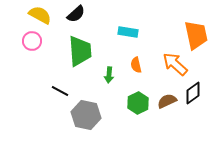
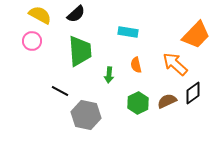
orange trapezoid: rotated 56 degrees clockwise
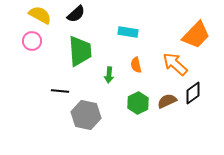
black line: rotated 24 degrees counterclockwise
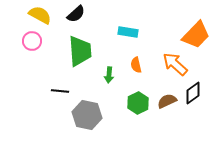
gray hexagon: moved 1 px right
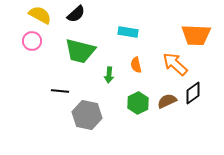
orange trapezoid: rotated 48 degrees clockwise
green trapezoid: rotated 108 degrees clockwise
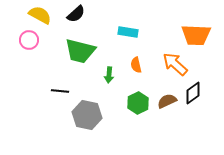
pink circle: moved 3 px left, 1 px up
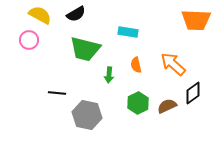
black semicircle: rotated 12 degrees clockwise
orange trapezoid: moved 15 px up
green trapezoid: moved 5 px right, 2 px up
orange arrow: moved 2 px left
black line: moved 3 px left, 2 px down
brown semicircle: moved 5 px down
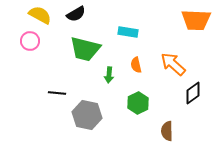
pink circle: moved 1 px right, 1 px down
brown semicircle: moved 25 px down; rotated 66 degrees counterclockwise
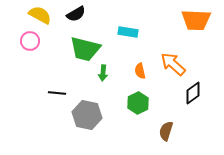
orange semicircle: moved 4 px right, 6 px down
green arrow: moved 6 px left, 2 px up
brown semicircle: moved 1 px left; rotated 18 degrees clockwise
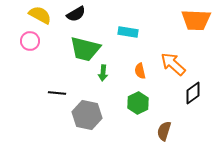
brown semicircle: moved 2 px left
